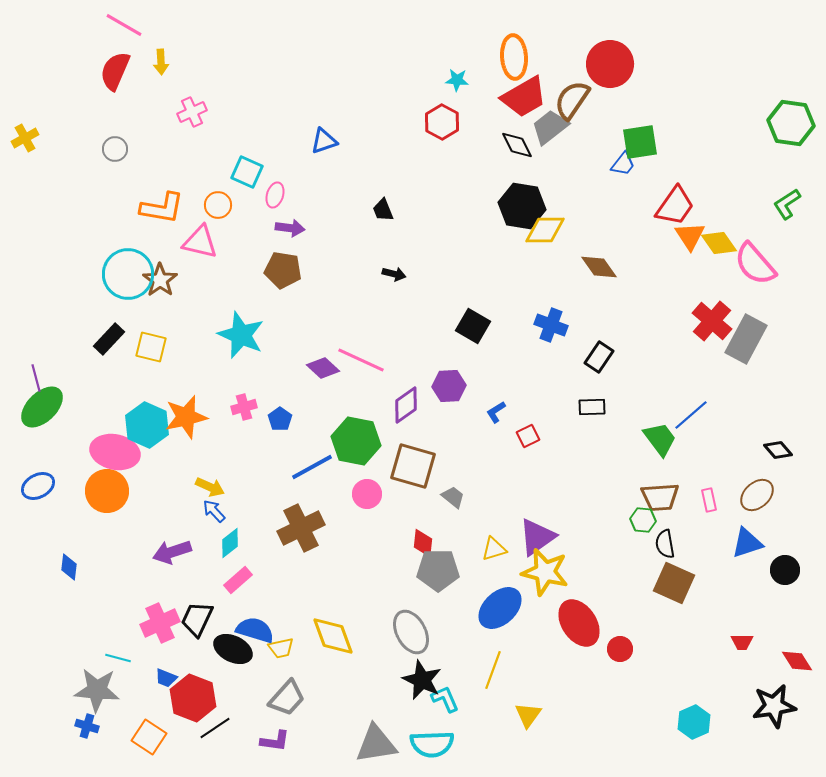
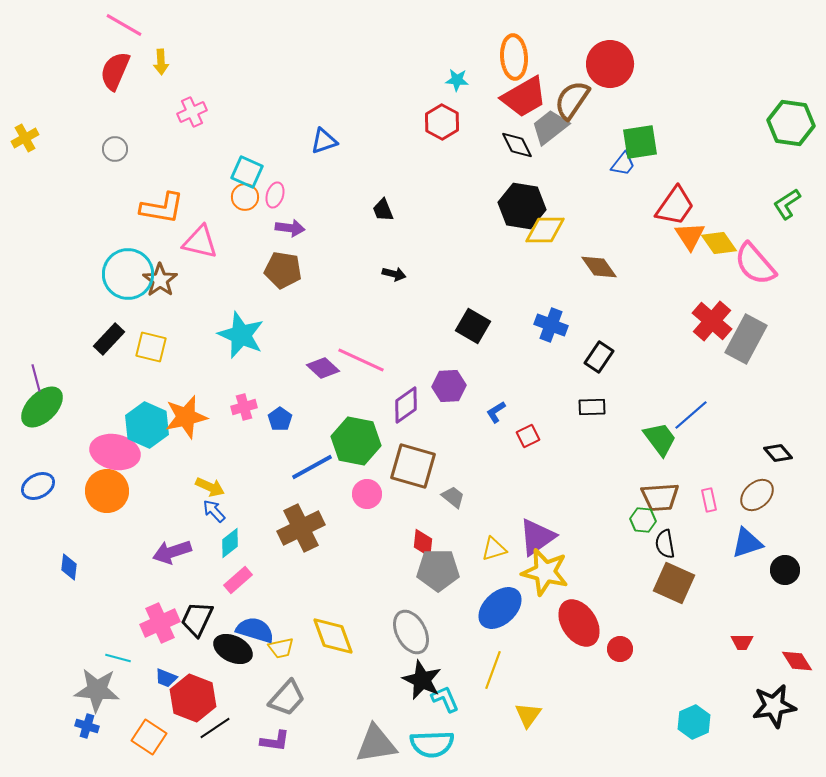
orange circle at (218, 205): moved 27 px right, 8 px up
black diamond at (778, 450): moved 3 px down
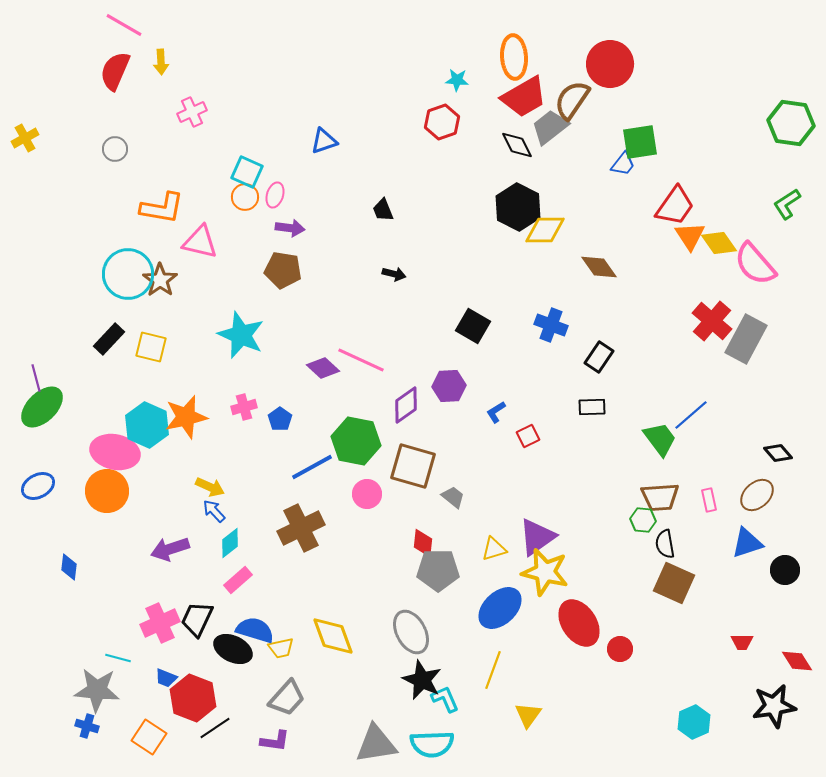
red hexagon at (442, 122): rotated 12 degrees clockwise
black hexagon at (522, 206): moved 4 px left, 1 px down; rotated 18 degrees clockwise
purple arrow at (172, 552): moved 2 px left, 3 px up
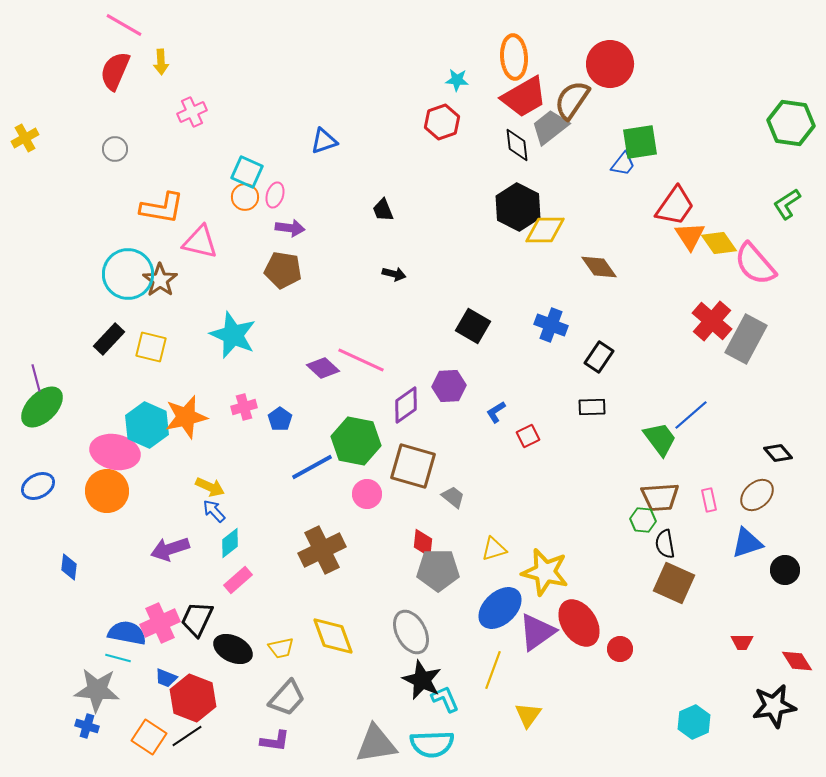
black diamond at (517, 145): rotated 20 degrees clockwise
cyan star at (241, 335): moved 8 px left
brown cross at (301, 528): moved 21 px right, 22 px down
purple triangle at (537, 537): moved 95 px down
blue semicircle at (255, 630): moved 128 px left, 3 px down; rotated 6 degrees counterclockwise
black line at (215, 728): moved 28 px left, 8 px down
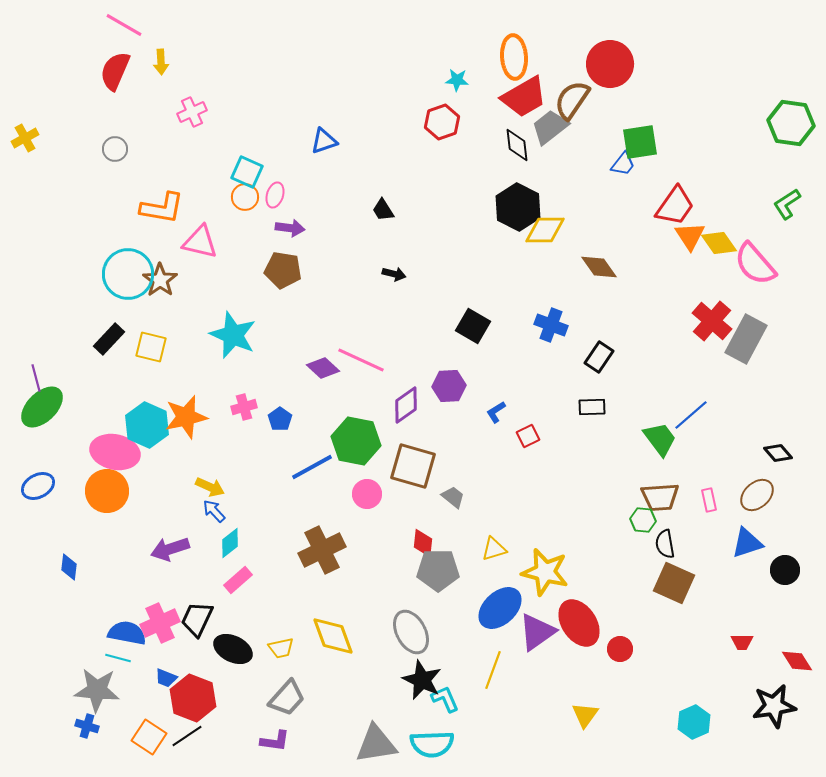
black trapezoid at (383, 210): rotated 10 degrees counterclockwise
yellow triangle at (528, 715): moved 57 px right
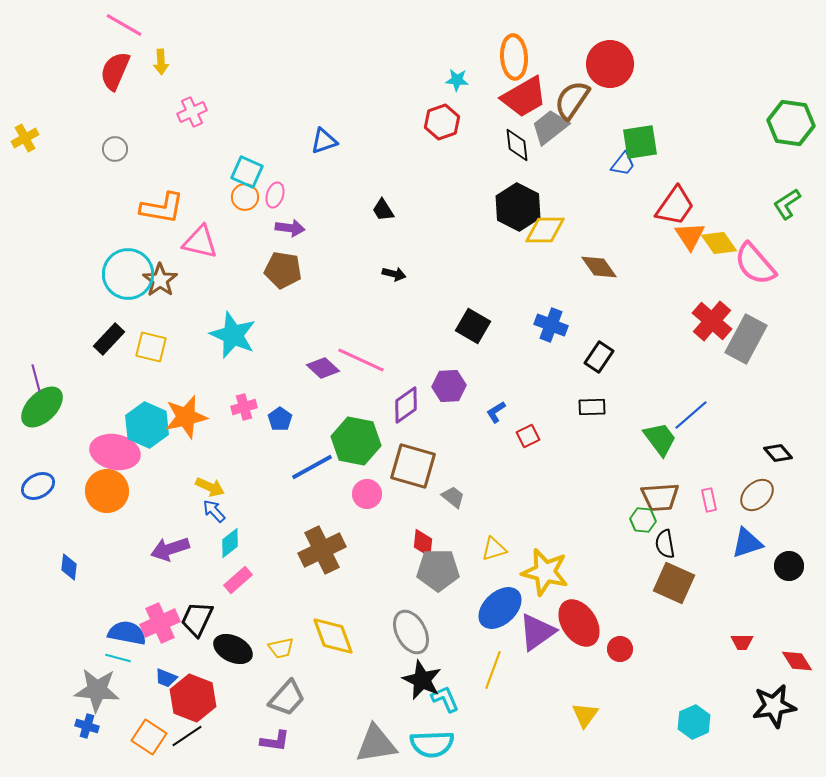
black circle at (785, 570): moved 4 px right, 4 px up
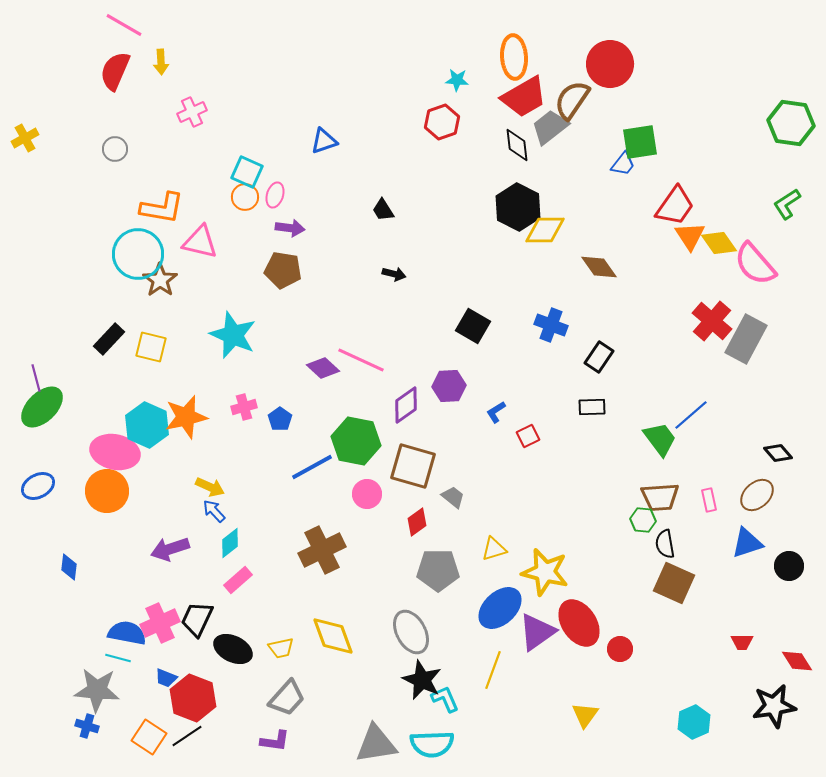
cyan circle at (128, 274): moved 10 px right, 20 px up
red diamond at (423, 543): moved 6 px left, 21 px up; rotated 48 degrees clockwise
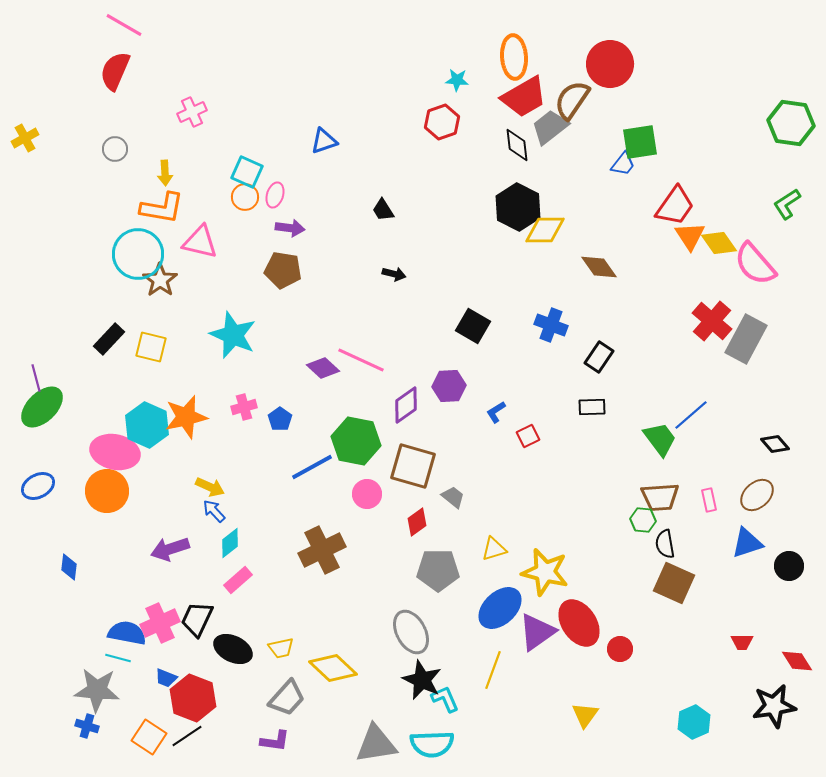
yellow arrow at (161, 62): moved 4 px right, 111 px down
black diamond at (778, 453): moved 3 px left, 9 px up
yellow diamond at (333, 636): moved 32 px down; rotated 27 degrees counterclockwise
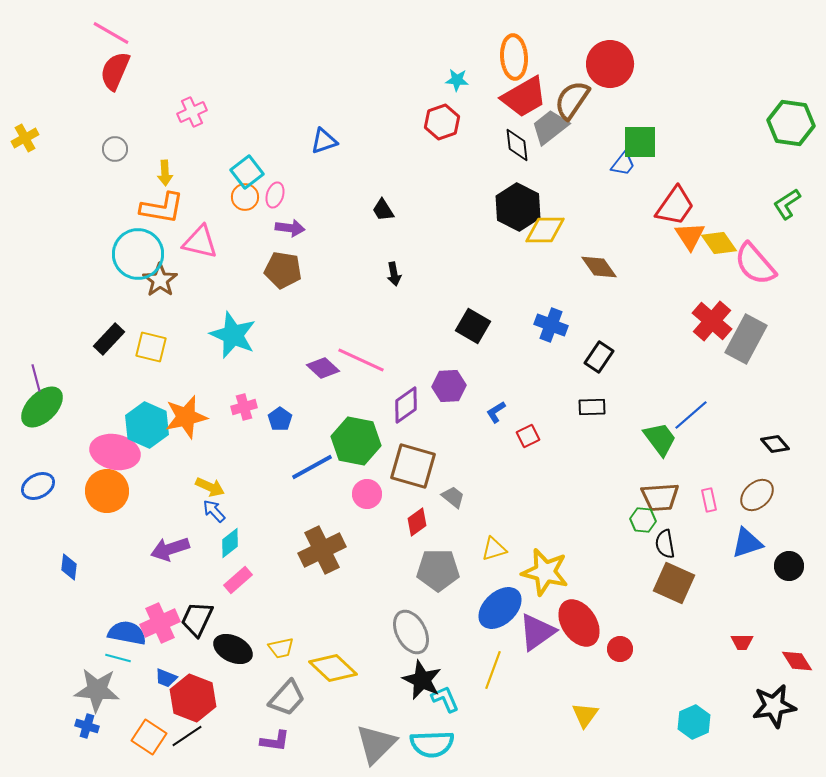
pink line at (124, 25): moved 13 px left, 8 px down
green square at (640, 142): rotated 9 degrees clockwise
cyan square at (247, 172): rotated 28 degrees clockwise
black arrow at (394, 274): rotated 65 degrees clockwise
gray triangle at (376, 744): rotated 36 degrees counterclockwise
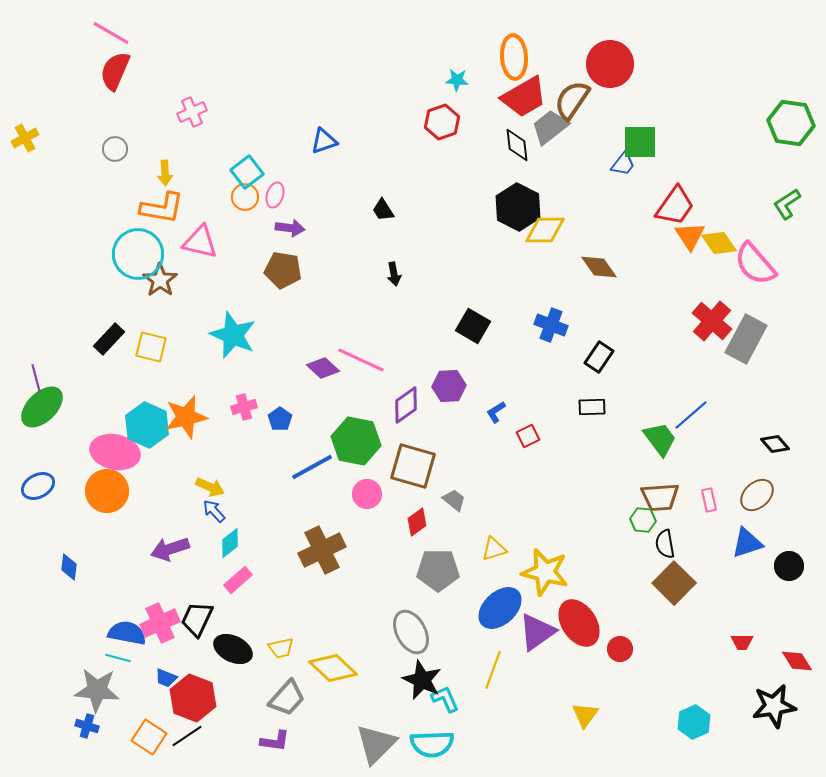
gray trapezoid at (453, 497): moved 1 px right, 3 px down
brown square at (674, 583): rotated 21 degrees clockwise
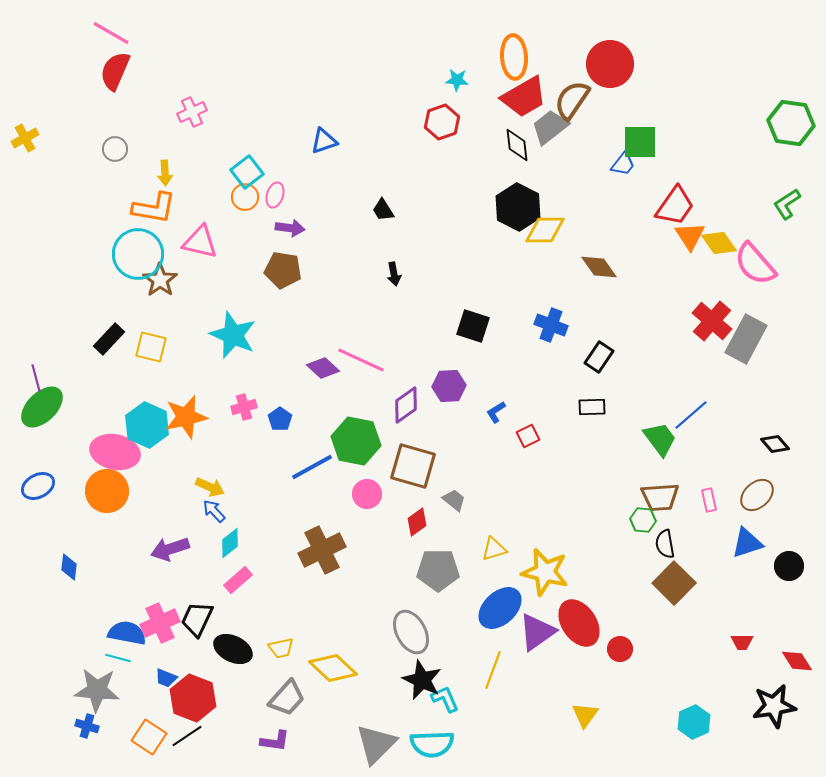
orange L-shape at (162, 208): moved 8 px left
black square at (473, 326): rotated 12 degrees counterclockwise
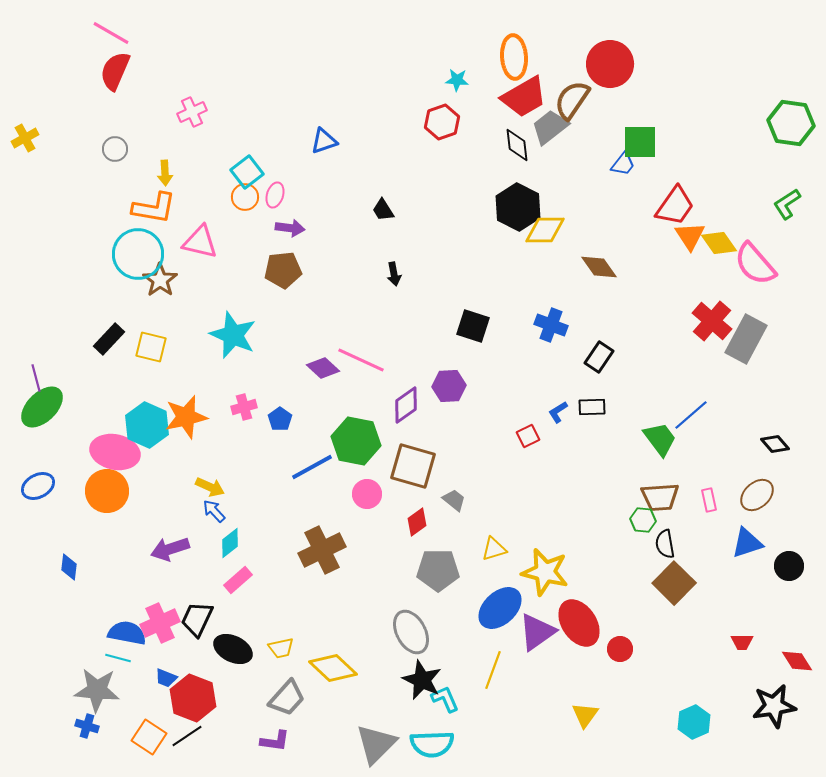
brown pentagon at (283, 270): rotated 15 degrees counterclockwise
blue L-shape at (496, 412): moved 62 px right
